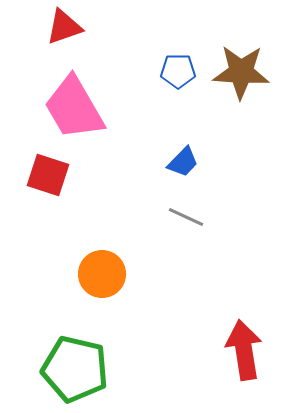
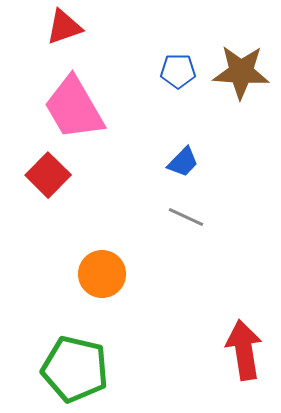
red square: rotated 27 degrees clockwise
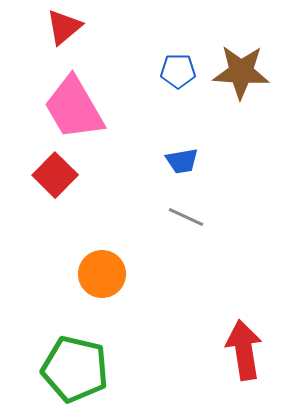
red triangle: rotated 21 degrees counterclockwise
blue trapezoid: moved 1 px left, 1 px up; rotated 36 degrees clockwise
red square: moved 7 px right
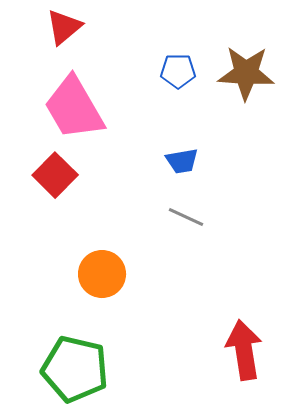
brown star: moved 5 px right, 1 px down
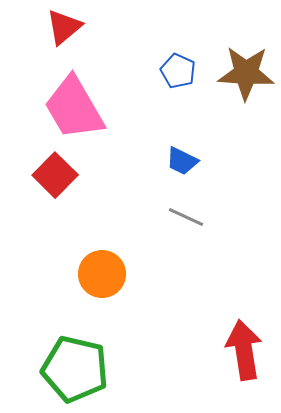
blue pentagon: rotated 24 degrees clockwise
blue trapezoid: rotated 36 degrees clockwise
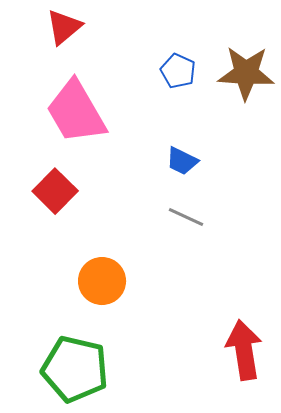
pink trapezoid: moved 2 px right, 4 px down
red square: moved 16 px down
orange circle: moved 7 px down
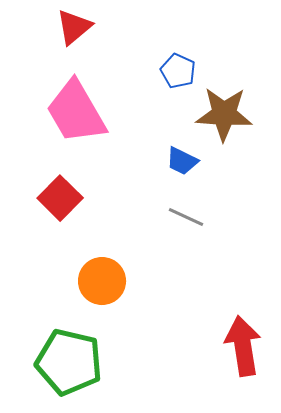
red triangle: moved 10 px right
brown star: moved 22 px left, 41 px down
red square: moved 5 px right, 7 px down
red arrow: moved 1 px left, 4 px up
green pentagon: moved 6 px left, 7 px up
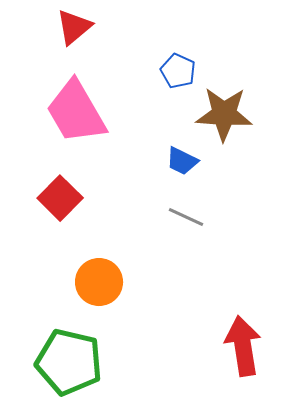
orange circle: moved 3 px left, 1 px down
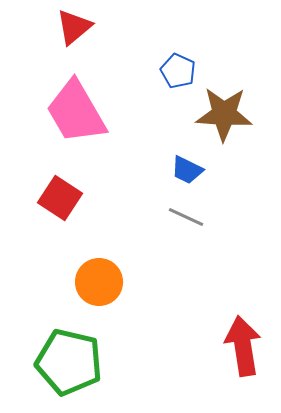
blue trapezoid: moved 5 px right, 9 px down
red square: rotated 12 degrees counterclockwise
